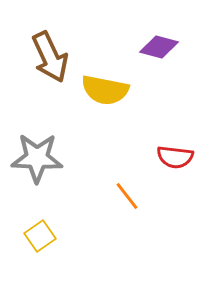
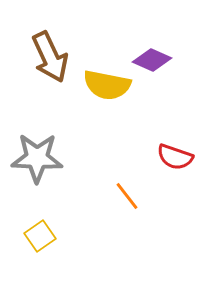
purple diamond: moved 7 px left, 13 px down; rotated 9 degrees clockwise
yellow semicircle: moved 2 px right, 5 px up
red semicircle: rotated 12 degrees clockwise
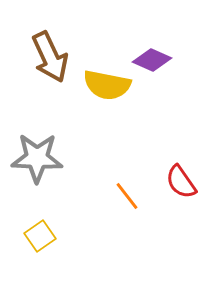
red semicircle: moved 6 px right, 25 px down; rotated 36 degrees clockwise
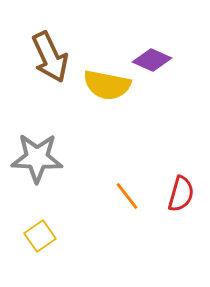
red semicircle: moved 12 px down; rotated 129 degrees counterclockwise
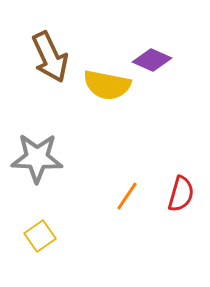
orange line: rotated 72 degrees clockwise
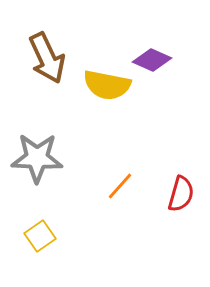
brown arrow: moved 3 px left, 1 px down
orange line: moved 7 px left, 10 px up; rotated 8 degrees clockwise
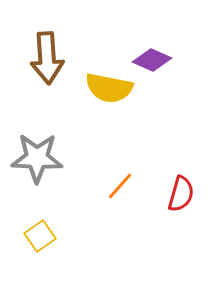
brown arrow: rotated 21 degrees clockwise
yellow semicircle: moved 2 px right, 3 px down
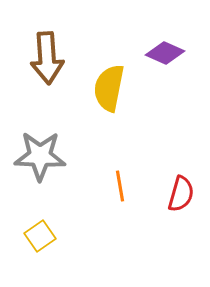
purple diamond: moved 13 px right, 7 px up
yellow semicircle: rotated 90 degrees clockwise
gray star: moved 3 px right, 2 px up
orange line: rotated 52 degrees counterclockwise
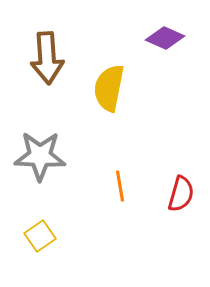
purple diamond: moved 15 px up
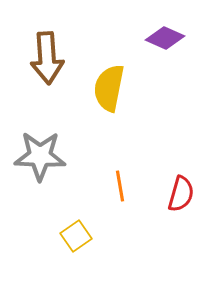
yellow square: moved 36 px right
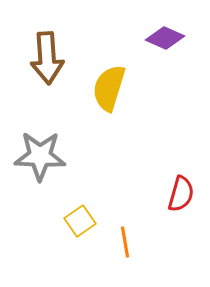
yellow semicircle: rotated 6 degrees clockwise
orange line: moved 5 px right, 56 px down
yellow square: moved 4 px right, 15 px up
